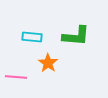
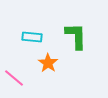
green L-shape: rotated 96 degrees counterclockwise
pink line: moved 2 px left, 1 px down; rotated 35 degrees clockwise
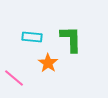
green L-shape: moved 5 px left, 3 px down
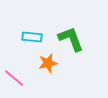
green L-shape: rotated 20 degrees counterclockwise
orange star: rotated 24 degrees clockwise
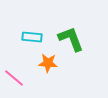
orange star: rotated 18 degrees clockwise
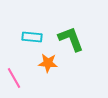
pink line: rotated 20 degrees clockwise
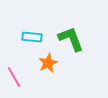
orange star: rotated 30 degrees counterclockwise
pink line: moved 1 px up
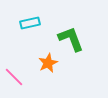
cyan rectangle: moved 2 px left, 14 px up; rotated 18 degrees counterclockwise
pink line: rotated 15 degrees counterclockwise
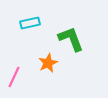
pink line: rotated 70 degrees clockwise
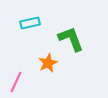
pink line: moved 2 px right, 5 px down
